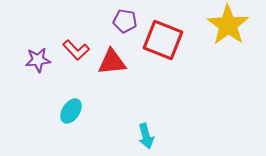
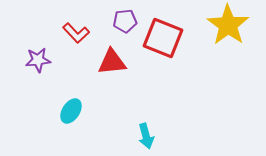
purple pentagon: rotated 15 degrees counterclockwise
red square: moved 2 px up
red L-shape: moved 17 px up
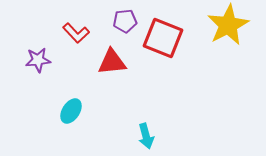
yellow star: rotated 9 degrees clockwise
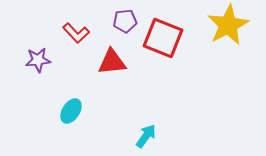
cyan arrow: rotated 130 degrees counterclockwise
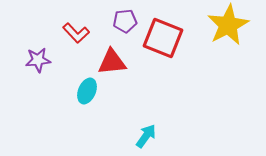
cyan ellipse: moved 16 px right, 20 px up; rotated 10 degrees counterclockwise
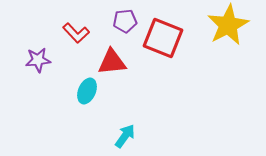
cyan arrow: moved 21 px left
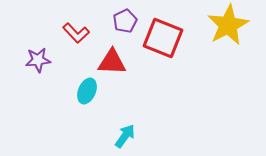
purple pentagon: rotated 20 degrees counterclockwise
red triangle: rotated 8 degrees clockwise
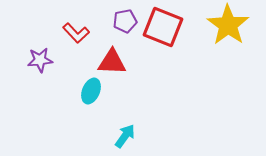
purple pentagon: rotated 15 degrees clockwise
yellow star: rotated 9 degrees counterclockwise
red square: moved 11 px up
purple star: moved 2 px right
cyan ellipse: moved 4 px right
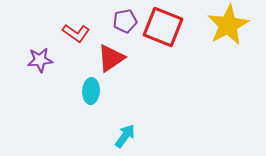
yellow star: rotated 9 degrees clockwise
red L-shape: rotated 12 degrees counterclockwise
red triangle: moved 1 px left, 4 px up; rotated 36 degrees counterclockwise
cyan ellipse: rotated 20 degrees counterclockwise
